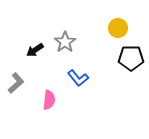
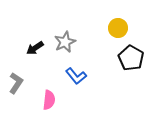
gray star: rotated 10 degrees clockwise
black arrow: moved 2 px up
black pentagon: rotated 30 degrees clockwise
blue L-shape: moved 2 px left, 2 px up
gray L-shape: rotated 15 degrees counterclockwise
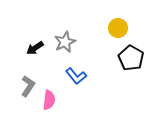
gray L-shape: moved 12 px right, 3 px down
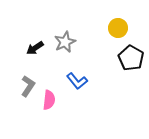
blue L-shape: moved 1 px right, 5 px down
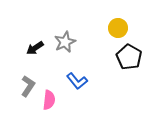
black pentagon: moved 2 px left, 1 px up
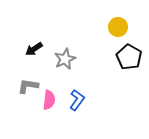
yellow circle: moved 1 px up
gray star: moved 17 px down
black arrow: moved 1 px left, 1 px down
blue L-shape: moved 19 px down; rotated 105 degrees counterclockwise
gray L-shape: rotated 115 degrees counterclockwise
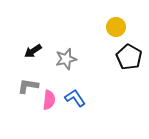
yellow circle: moved 2 px left
black arrow: moved 1 px left, 2 px down
gray star: moved 1 px right; rotated 10 degrees clockwise
blue L-shape: moved 2 px left, 2 px up; rotated 70 degrees counterclockwise
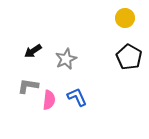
yellow circle: moved 9 px right, 9 px up
gray star: rotated 10 degrees counterclockwise
blue L-shape: moved 2 px right, 1 px up; rotated 10 degrees clockwise
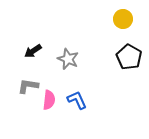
yellow circle: moved 2 px left, 1 px down
gray star: moved 2 px right; rotated 25 degrees counterclockwise
blue L-shape: moved 3 px down
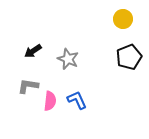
black pentagon: rotated 20 degrees clockwise
pink semicircle: moved 1 px right, 1 px down
